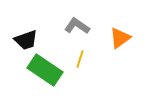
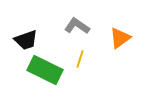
green rectangle: rotated 8 degrees counterclockwise
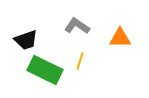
orange triangle: rotated 35 degrees clockwise
yellow line: moved 2 px down
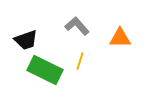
gray L-shape: rotated 15 degrees clockwise
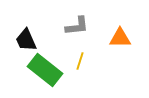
gray L-shape: rotated 125 degrees clockwise
black trapezoid: rotated 85 degrees clockwise
green rectangle: rotated 12 degrees clockwise
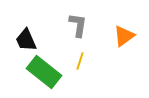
gray L-shape: moved 1 px right, 1 px up; rotated 75 degrees counterclockwise
orange triangle: moved 4 px right, 2 px up; rotated 35 degrees counterclockwise
green rectangle: moved 1 px left, 2 px down
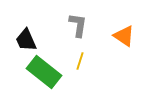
orange triangle: rotated 50 degrees counterclockwise
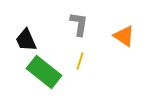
gray L-shape: moved 1 px right, 1 px up
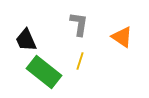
orange triangle: moved 2 px left, 1 px down
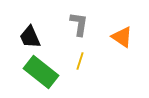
black trapezoid: moved 4 px right, 3 px up
green rectangle: moved 3 px left
